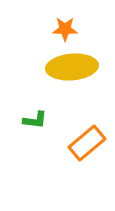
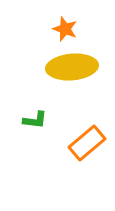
orange star: rotated 20 degrees clockwise
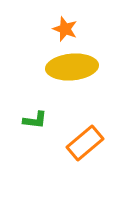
orange rectangle: moved 2 px left
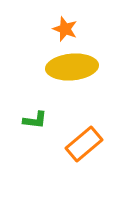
orange rectangle: moved 1 px left, 1 px down
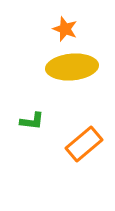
green L-shape: moved 3 px left, 1 px down
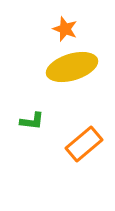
yellow ellipse: rotated 12 degrees counterclockwise
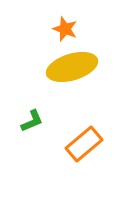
green L-shape: rotated 30 degrees counterclockwise
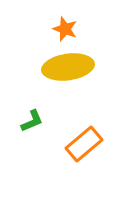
yellow ellipse: moved 4 px left; rotated 9 degrees clockwise
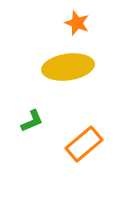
orange star: moved 12 px right, 6 px up
